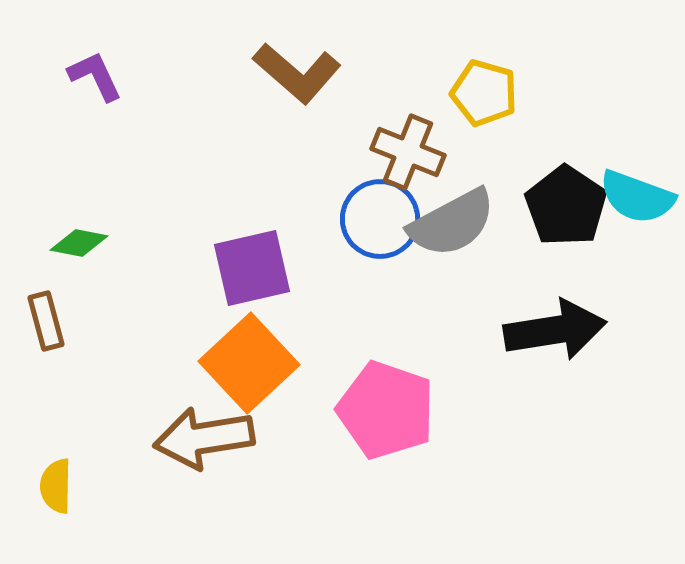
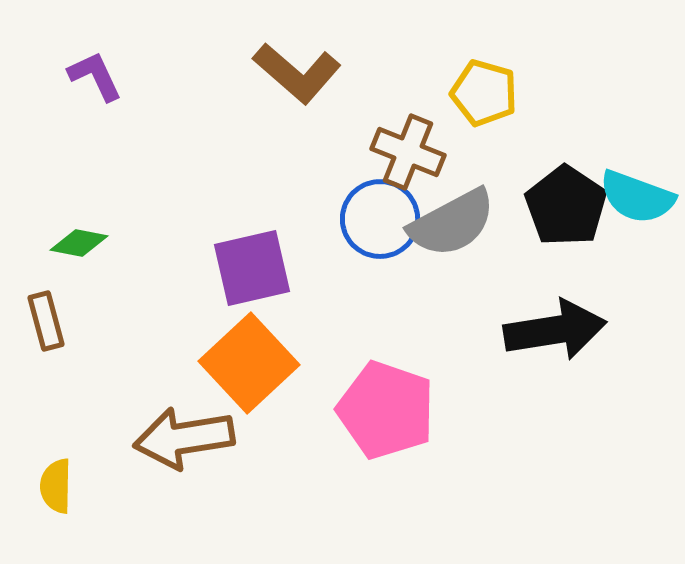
brown arrow: moved 20 px left
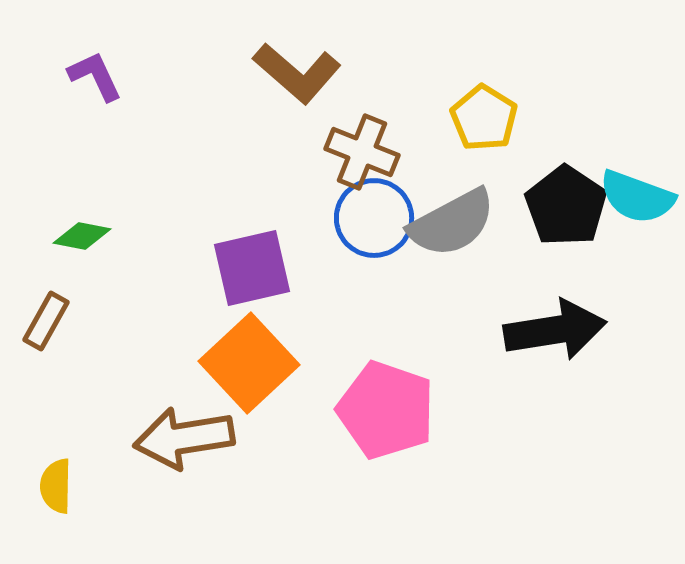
yellow pentagon: moved 25 px down; rotated 16 degrees clockwise
brown cross: moved 46 px left
blue circle: moved 6 px left, 1 px up
green diamond: moved 3 px right, 7 px up
brown rectangle: rotated 44 degrees clockwise
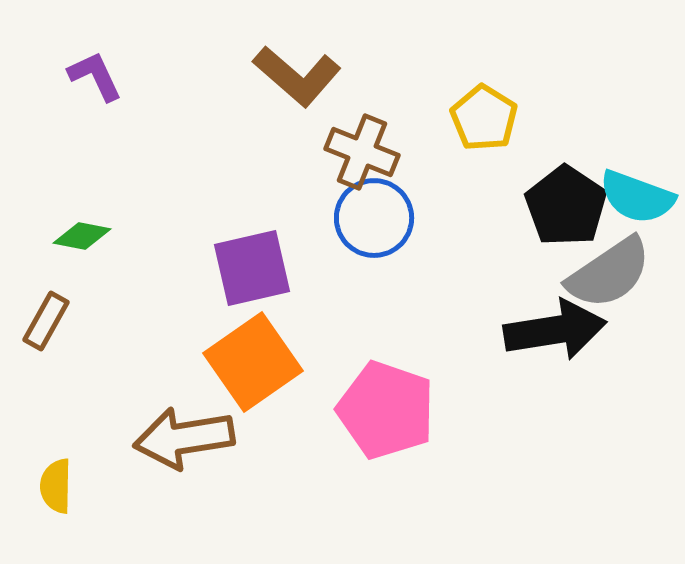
brown L-shape: moved 3 px down
gray semicircle: moved 157 px right, 50 px down; rotated 6 degrees counterclockwise
orange square: moved 4 px right, 1 px up; rotated 8 degrees clockwise
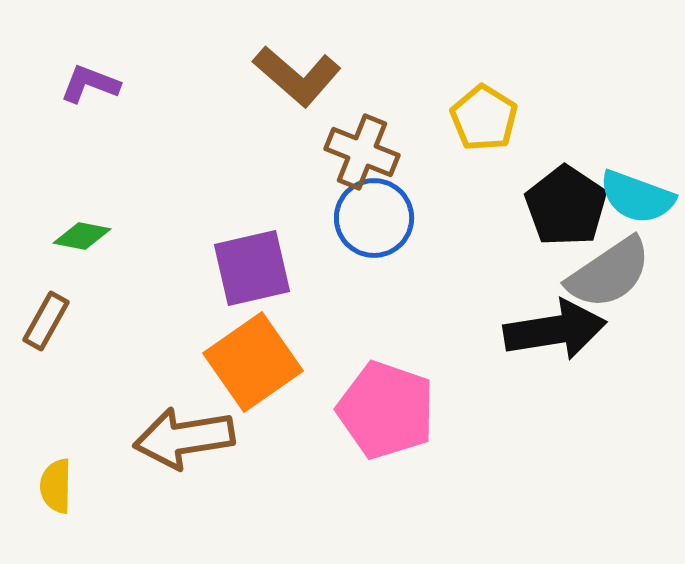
purple L-shape: moved 5 px left, 8 px down; rotated 44 degrees counterclockwise
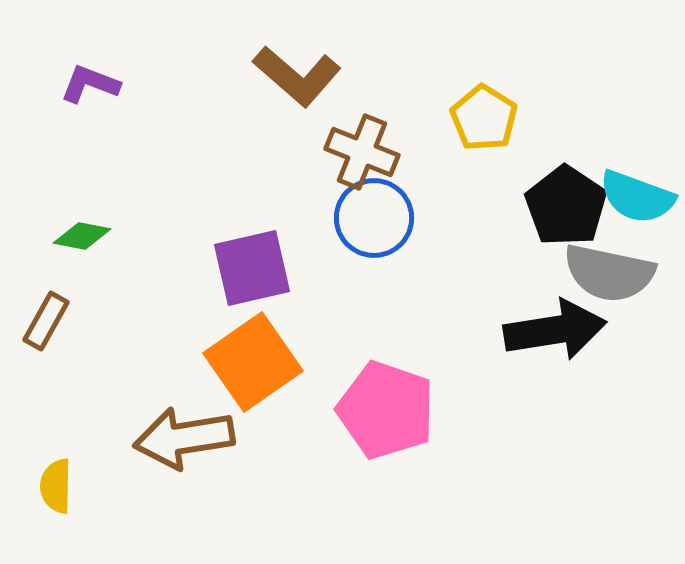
gray semicircle: rotated 46 degrees clockwise
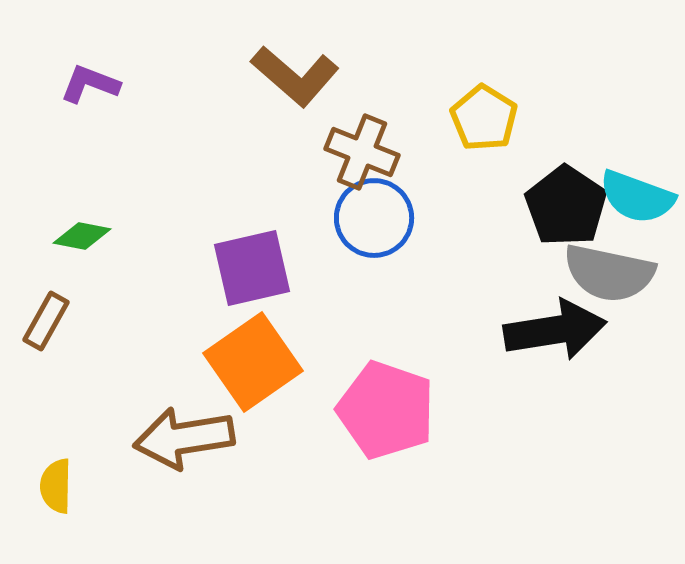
brown L-shape: moved 2 px left
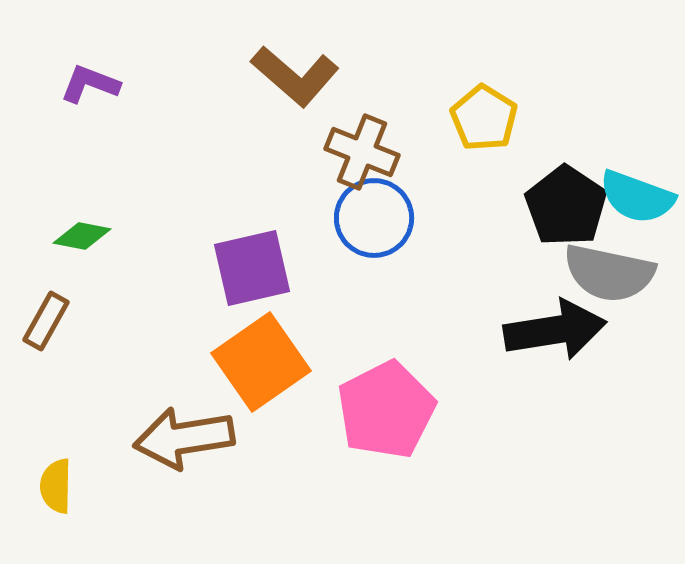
orange square: moved 8 px right
pink pentagon: rotated 26 degrees clockwise
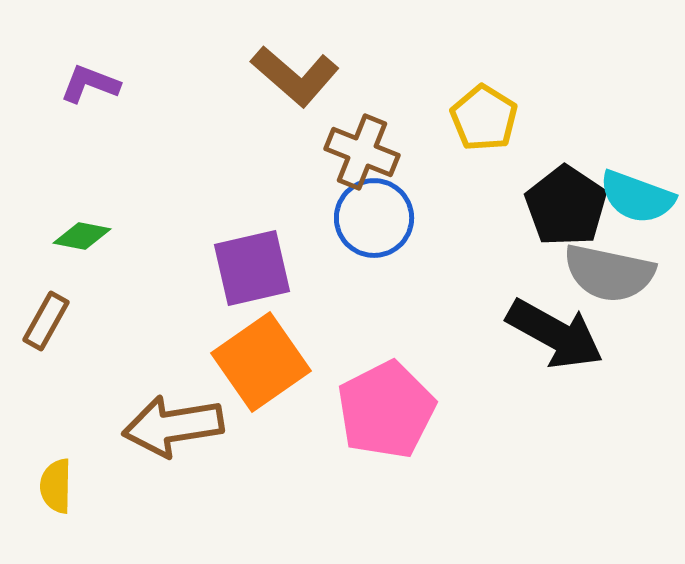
black arrow: moved 4 px down; rotated 38 degrees clockwise
brown arrow: moved 11 px left, 12 px up
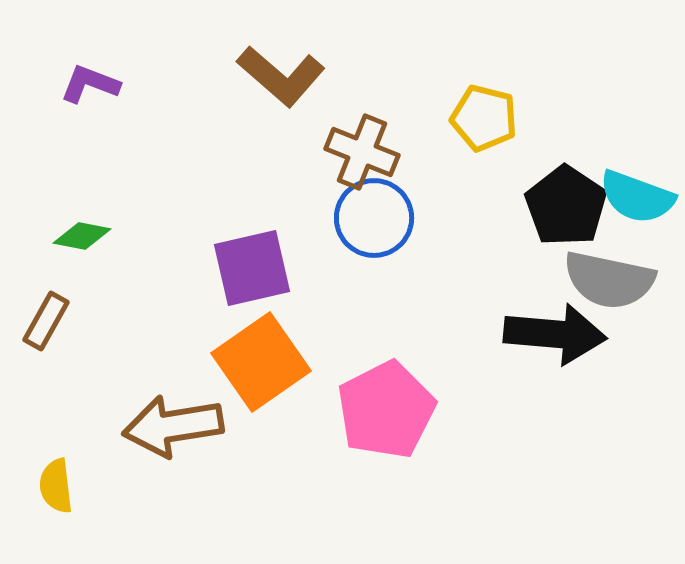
brown L-shape: moved 14 px left
yellow pentagon: rotated 18 degrees counterclockwise
gray semicircle: moved 7 px down
black arrow: rotated 24 degrees counterclockwise
yellow semicircle: rotated 8 degrees counterclockwise
